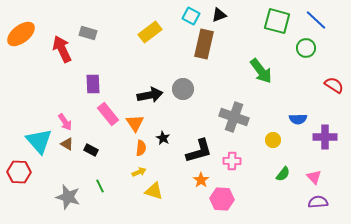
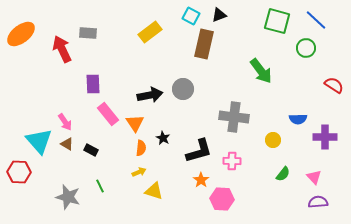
gray rectangle: rotated 12 degrees counterclockwise
gray cross: rotated 12 degrees counterclockwise
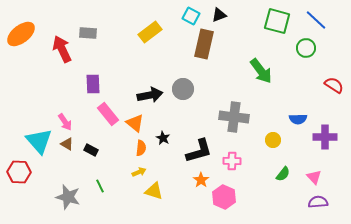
orange triangle: rotated 18 degrees counterclockwise
pink hexagon: moved 2 px right, 2 px up; rotated 20 degrees clockwise
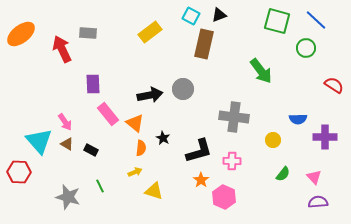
yellow arrow: moved 4 px left
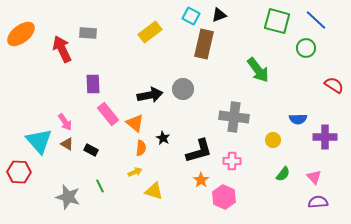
green arrow: moved 3 px left, 1 px up
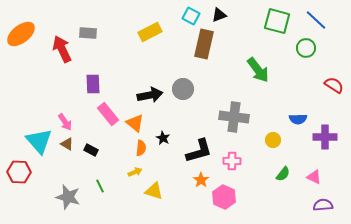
yellow rectangle: rotated 10 degrees clockwise
pink triangle: rotated 21 degrees counterclockwise
purple semicircle: moved 5 px right, 3 px down
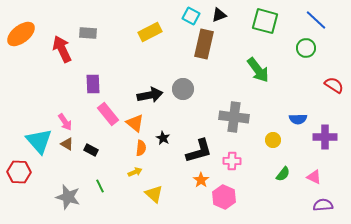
green square: moved 12 px left
yellow triangle: moved 3 px down; rotated 24 degrees clockwise
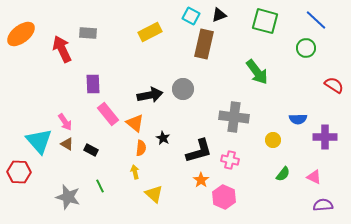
green arrow: moved 1 px left, 2 px down
pink cross: moved 2 px left, 1 px up; rotated 12 degrees clockwise
yellow arrow: rotated 80 degrees counterclockwise
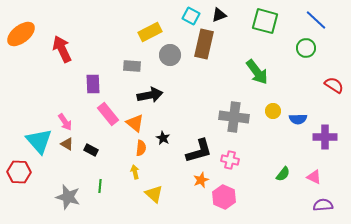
gray rectangle: moved 44 px right, 33 px down
gray circle: moved 13 px left, 34 px up
yellow circle: moved 29 px up
orange star: rotated 14 degrees clockwise
green line: rotated 32 degrees clockwise
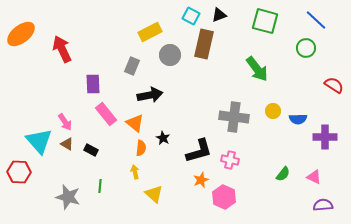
gray rectangle: rotated 72 degrees counterclockwise
green arrow: moved 3 px up
pink rectangle: moved 2 px left
